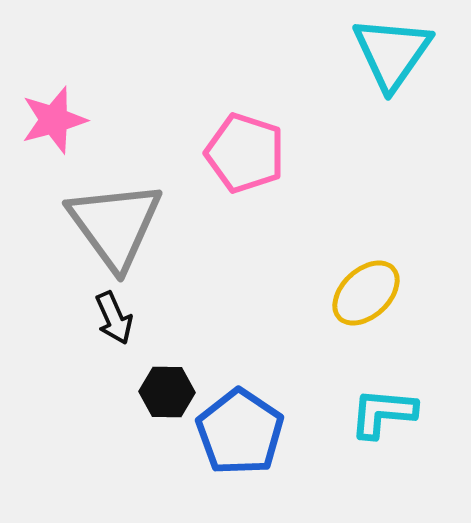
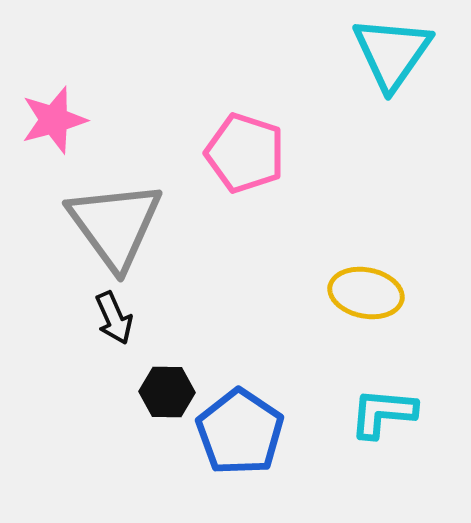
yellow ellipse: rotated 54 degrees clockwise
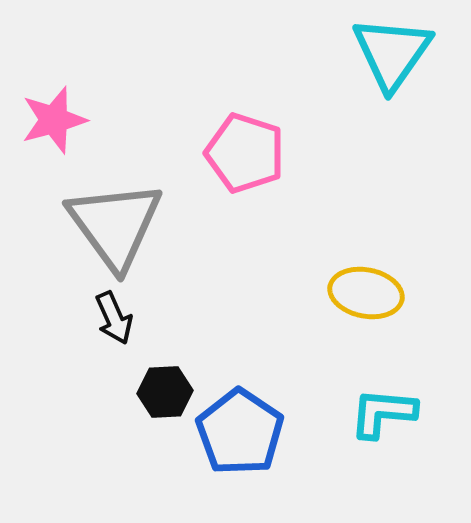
black hexagon: moved 2 px left; rotated 4 degrees counterclockwise
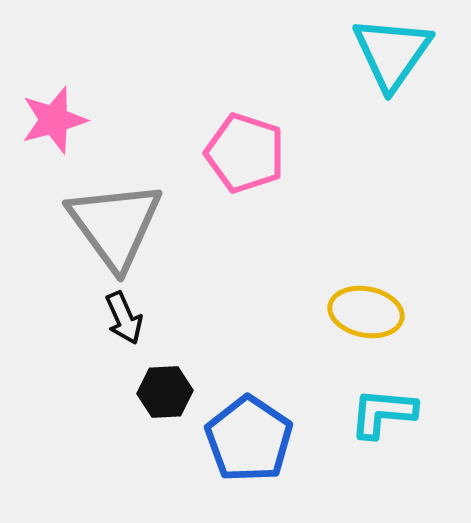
yellow ellipse: moved 19 px down
black arrow: moved 10 px right
blue pentagon: moved 9 px right, 7 px down
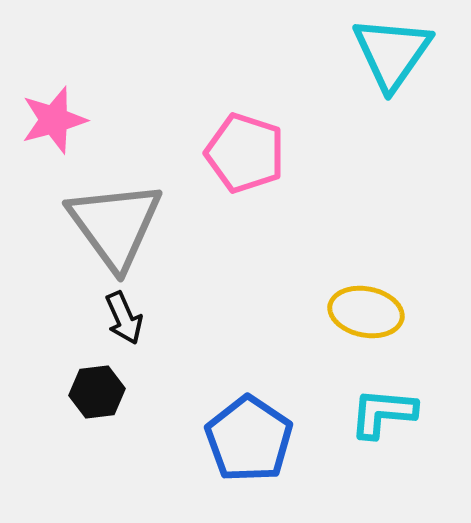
black hexagon: moved 68 px left; rotated 4 degrees counterclockwise
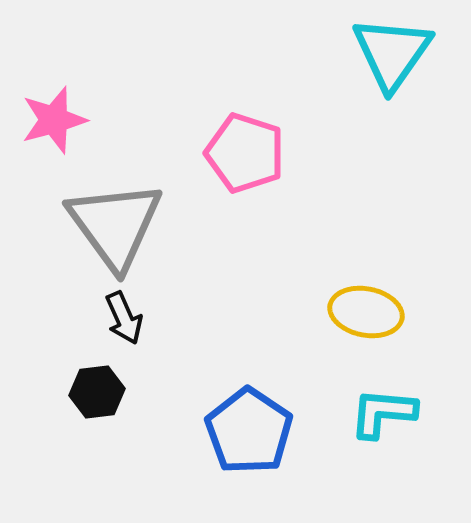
blue pentagon: moved 8 px up
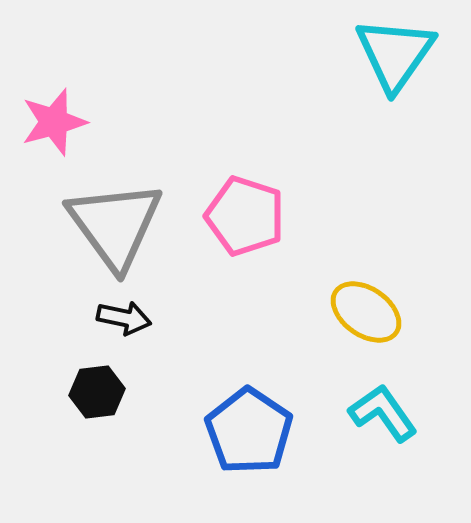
cyan triangle: moved 3 px right, 1 px down
pink star: moved 2 px down
pink pentagon: moved 63 px down
yellow ellipse: rotated 24 degrees clockwise
black arrow: rotated 54 degrees counterclockwise
cyan L-shape: rotated 50 degrees clockwise
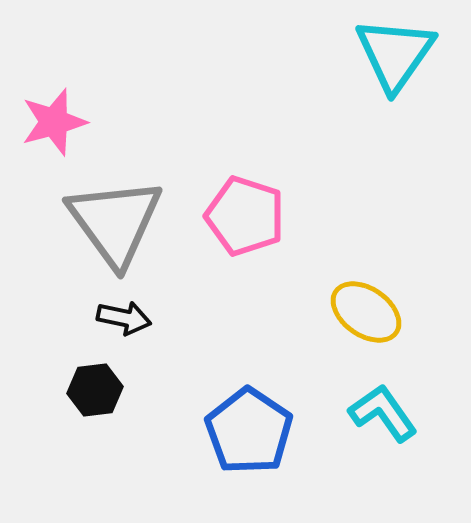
gray triangle: moved 3 px up
black hexagon: moved 2 px left, 2 px up
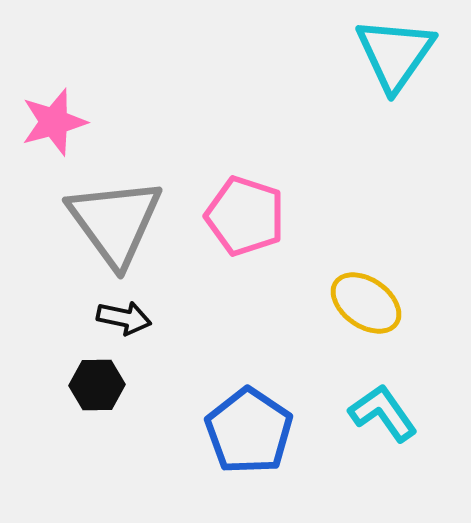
yellow ellipse: moved 9 px up
black hexagon: moved 2 px right, 5 px up; rotated 6 degrees clockwise
